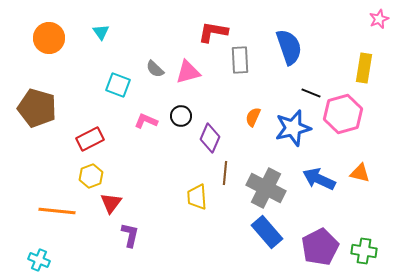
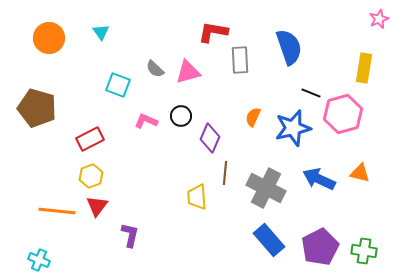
red triangle: moved 14 px left, 3 px down
blue rectangle: moved 2 px right, 8 px down
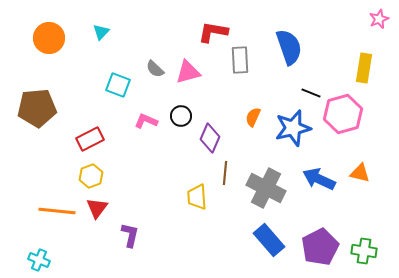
cyan triangle: rotated 18 degrees clockwise
brown pentagon: rotated 21 degrees counterclockwise
red triangle: moved 2 px down
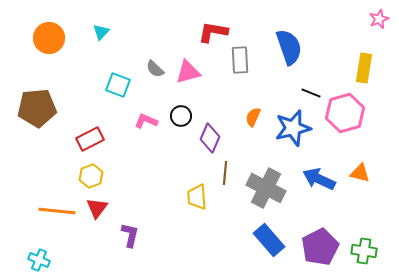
pink hexagon: moved 2 px right, 1 px up
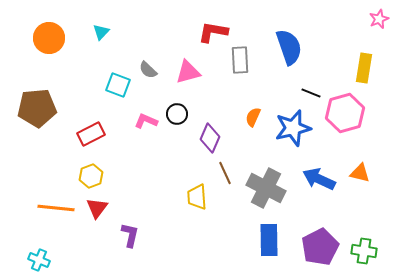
gray semicircle: moved 7 px left, 1 px down
black circle: moved 4 px left, 2 px up
red rectangle: moved 1 px right, 5 px up
brown line: rotated 30 degrees counterclockwise
orange line: moved 1 px left, 3 px up
blue rectangle: rotated 40 degrees clockwise
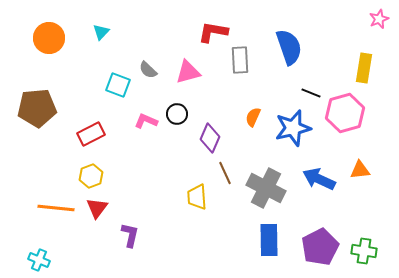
orange triangle: moved 3 px up; rotated 20 degrees counterclockwise
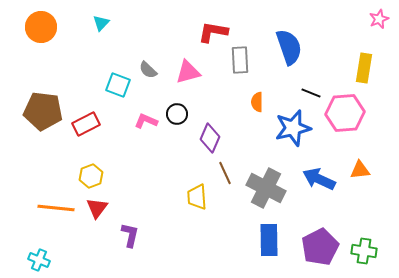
cyan triangle: moved 9 px up
orange circle: moved 8 px left, 11 px up
brown pentagon: moved 6 px right, 3 px down; rotated 12 degrees clockwise
pink hexagon: rotated 12 degrees clockwise
orange semicircle: moved 4 px right, 15 px up; rotated 24 degrees counterclockwise
red rectangle: moved 5 px left, 10 px up
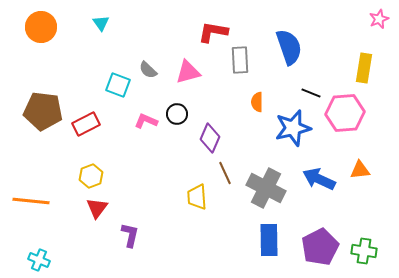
cyan triangle: rotated 18 degrees counterclockwise
orange line: moved 25 px left, 7 px up
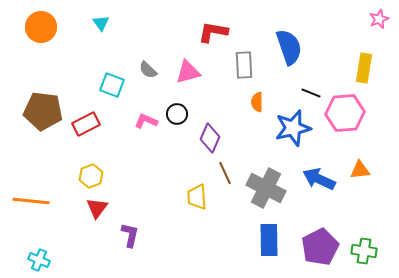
gray rectangle: moved 4 px right, 5 px down
cyan square: moved 6 px left
